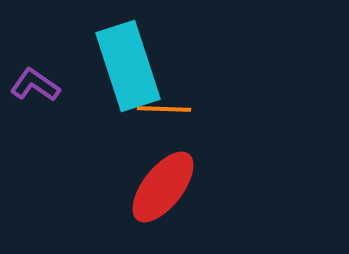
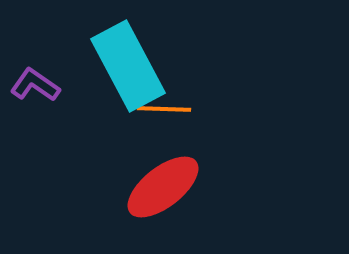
cyan rectangle: rotated 10 degrees counterclockwise
red ellipse: rotated 14 degrees clockwise
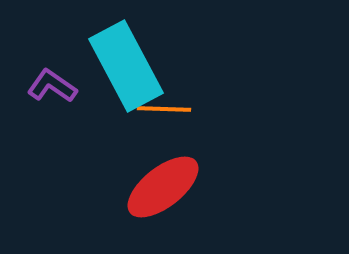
cyan rectangle: moved 2 px left
purple L-shape: moved 17 px right, 1 px down
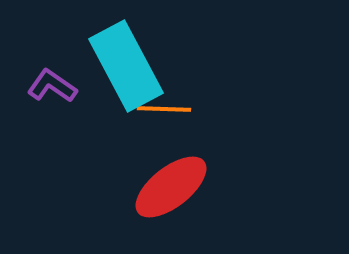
red ellipse: moved 8 px right
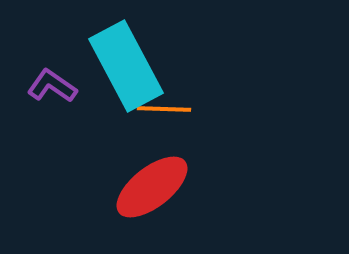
red ellipse: moved 19 px left
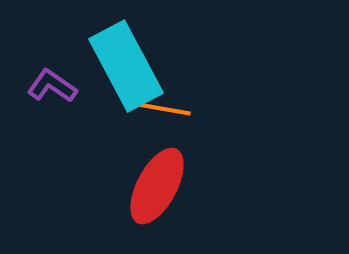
orange line: rotated 8 degrees clockwise
red ellipse: moved 5 px right, 1 px up; rotated 24 degrees counterclockwise
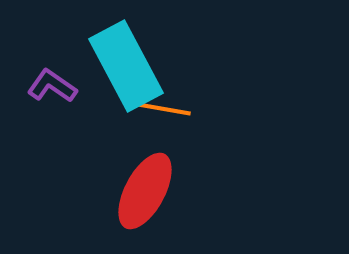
red ellipse: moved 12 px left, 5 px down
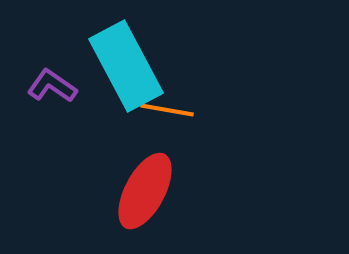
orange line: moved 3 px right, 1 px down
